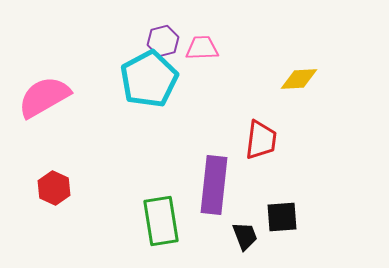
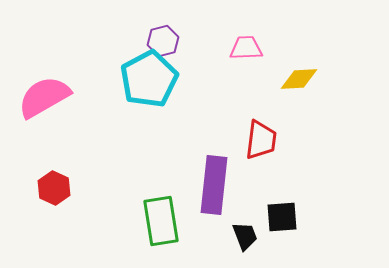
pink trapezoid: moved 44 px right
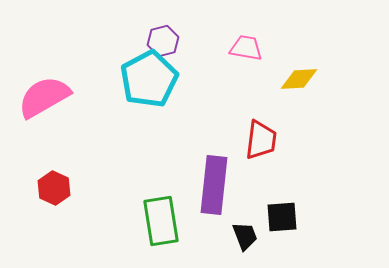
pink trapezoid: rotated 12 degrees clockwise
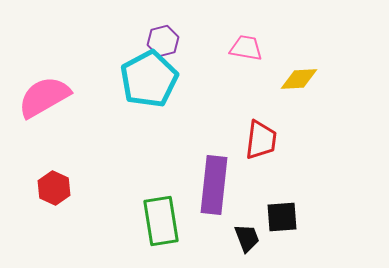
black trapezoid: moved 2 px right, 2 px down
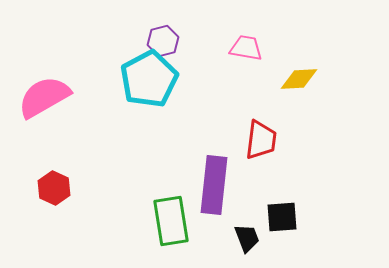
green rectangle: moved 10 px right
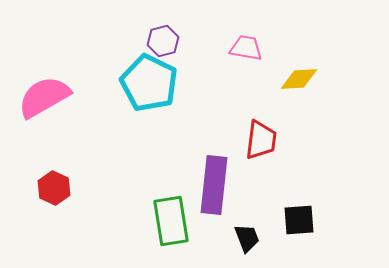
cyan pentagon: moved 4 px down; rotated 18 degrees counterclockwise
black square: moved 17 px right, 3 px down
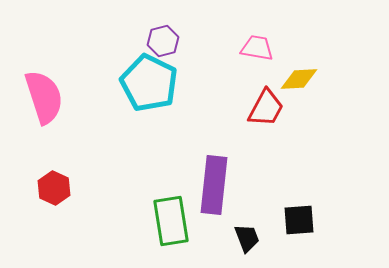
pink trapezoid: moved 11 px right
pink semicircle: rotated 102 degrees clockwise
red trapezoid: moved 5 px right, 32 px up; rotated 21 degrees clockwise
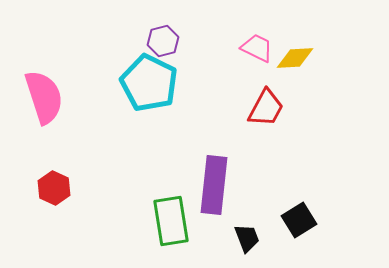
pink trapezoid: rotated 16 degrees clockwise
yellow diamond: moved 4 px left, 21 px up
black square: rotated 28 degrees counterclockwise
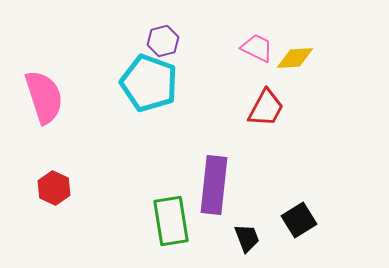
cyan pentagon: rotated 6 degrees counterclockwise
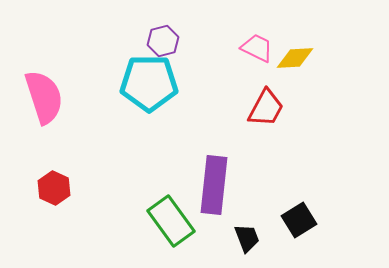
cyan pentagon: rotated 20 degrees counterclockwise
green rectangle: rotated 27 degrees counterclockwise
